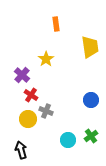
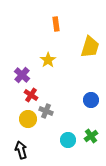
yellow trapezoid: rotated 25 degrees clockwise
yellow star: moved 2 px right, 1 px down
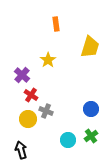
blue circle: moved 9 px down
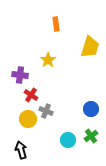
purple cross: moved 2 px left; rotated 35 degrees counterclockwise
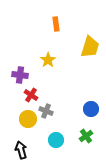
green cross: moved 5 px left
cyan circle: moved 12 px left
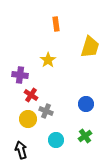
blue circle: moved 5 px left, 5 px up
green cross: moved 1 px left
